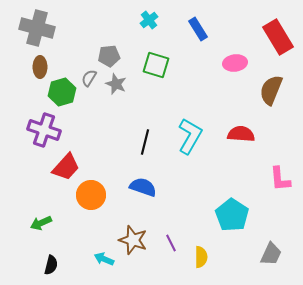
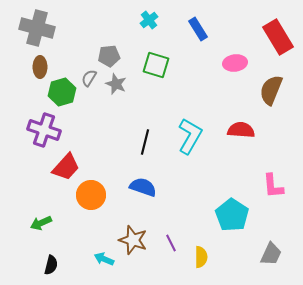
red semicircle: moved 4 px up
pink L-shape: moved 7 px left, 7 px down
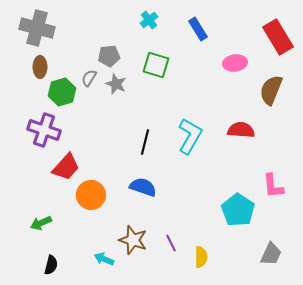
cyan pentagon: moved 6 px right, 5 px up
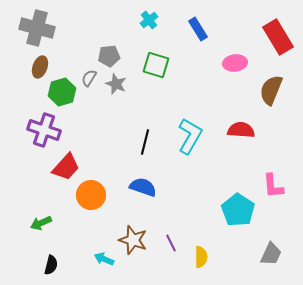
brown ellipse: rotated 20 degrees clockwise
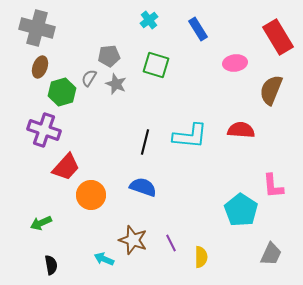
cyan L-shape: rotated 66 degrees clockwise
cyan pentagon: moved 3 px right
black semicircle: rotated 24 degrees counterclockwise
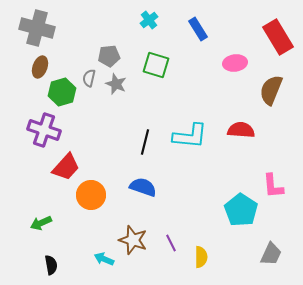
gray semicircle: rotated 18 degrees counterclockwise
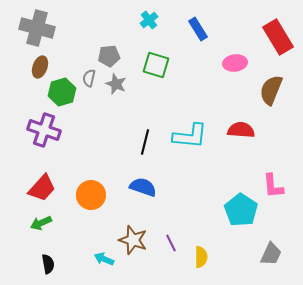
red trapezoid: moved 24 px left, 21 px down
black semicircle: moved 3 px left, 1 px up
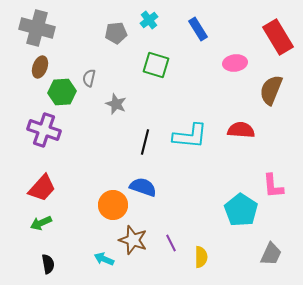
gray pentagon: moved 7 px right, 23 px up
gray star: moved 20 px down
green hexagon: rotated 12 degrees clockwise
orange circle: moved 22 px right, 10 px down
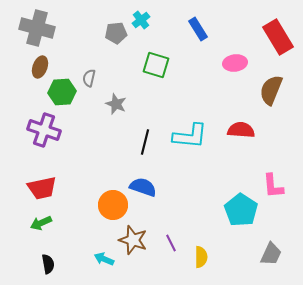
cyan cross: moved 8 px left
red trapezoid: rotated 36 degrees clockwise
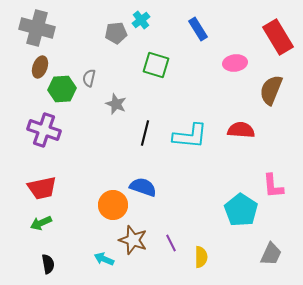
green hexagon: moved 3 px up
black line: moved 9 px up
